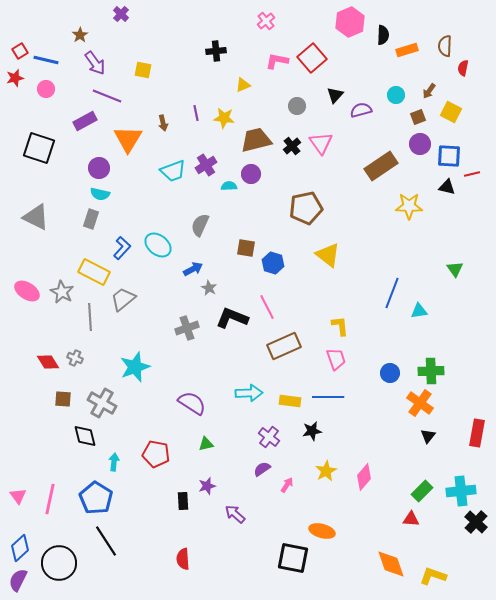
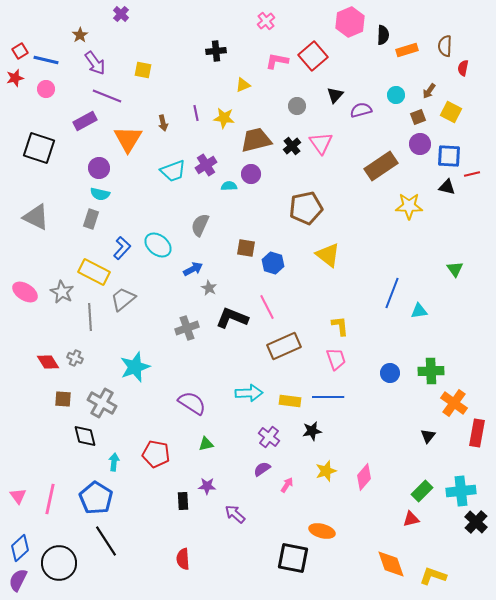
red square at (312, 58): moved 1 px right, 2 px up
pink ellipse at (27, 291): moved 2 px left, 1 px down
orange cross at (420, 403): moved 34 px right
yellow star at (326, 471): rotated 10 degrees clockwise
purple star at (207, 486): rotated 18 degrees clockwise
red triangle at (411, 519): rotated 18 degrees counterclockwise
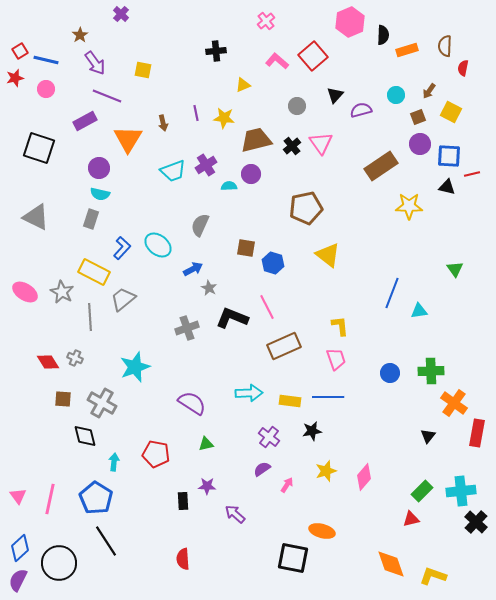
pink L-shape at (277, 61): rotated 30 degrees clockwise
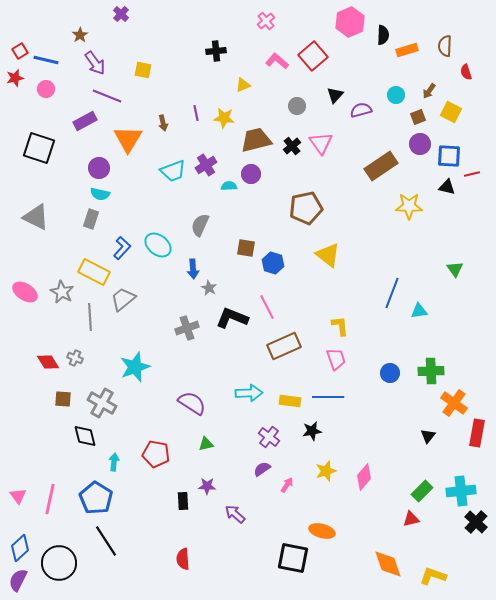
red semicircle at (463, 68): moved 3 px right, 4 px down; rotated 28 degrees counterclockwise
blue arrow at (193, 269): rotated 114 degrees clockwise
orange diamond at (391, 564): moved 3 px left
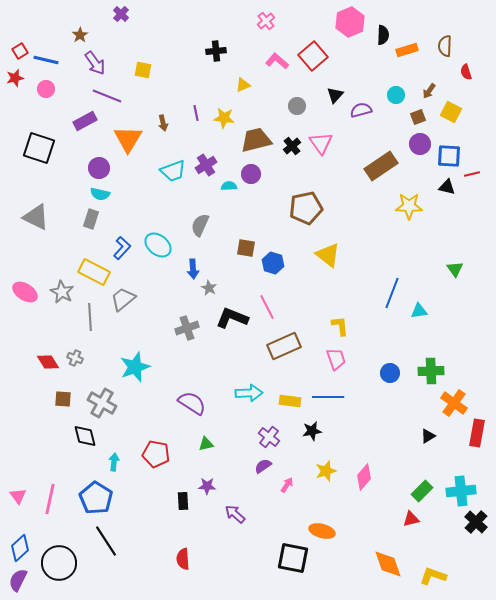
black triangle at (428, 436): rotated 21 degrees clockwise
purple semicircle at (262, 469): moved 1 px right, 3 px up
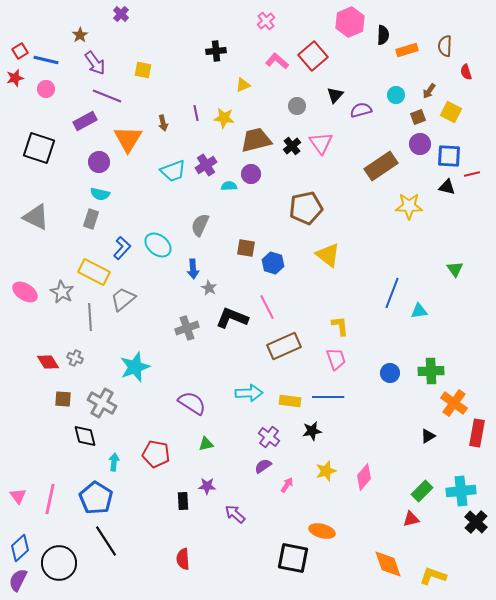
purple circle at (99, 168): moved 6 px up
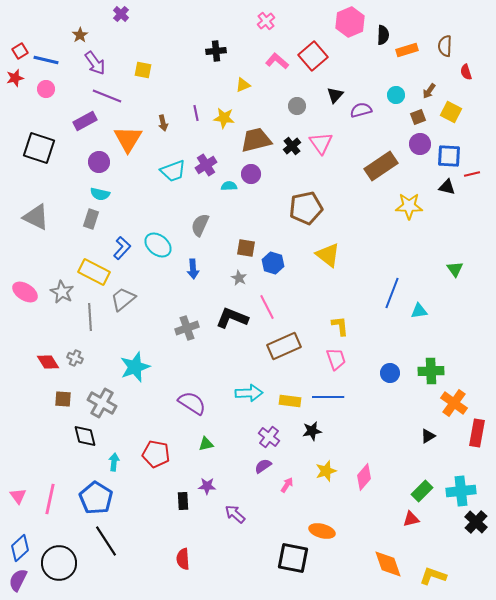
gray star at (209, 288): moved 30 px right, 10 px up
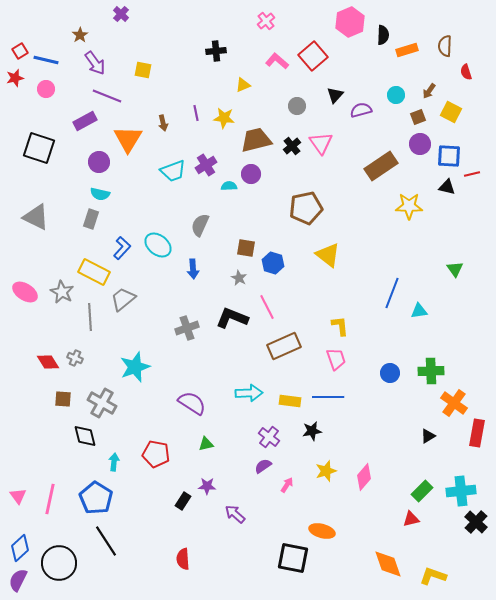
black rectangle at (183, 501): rotated 36 degrees clockwise
